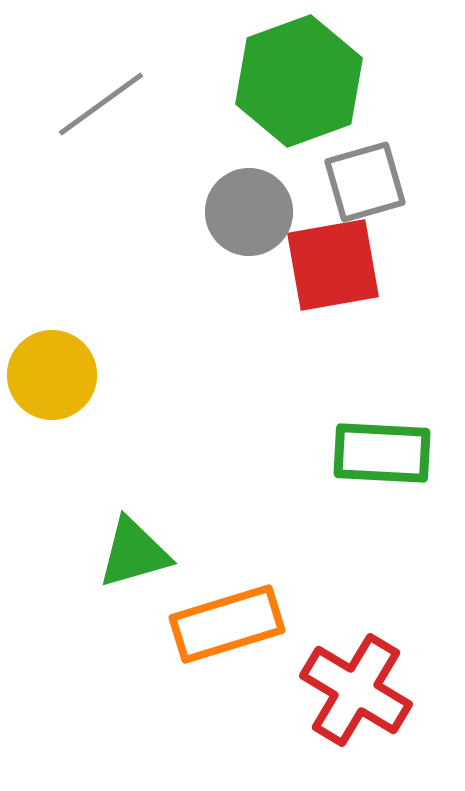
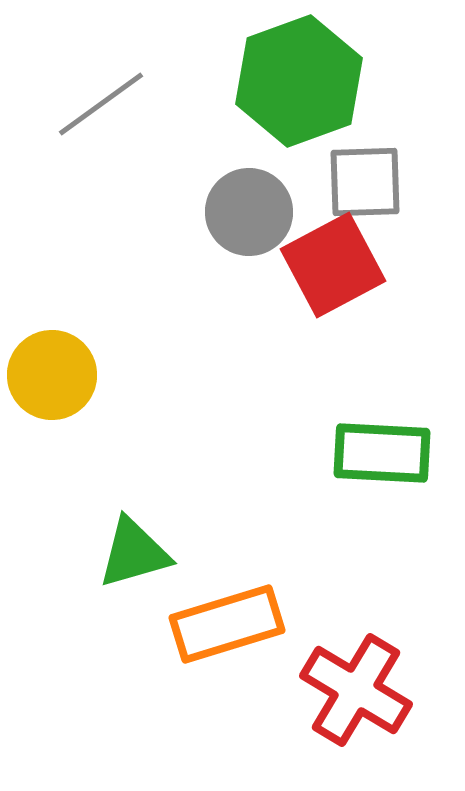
gray square: rotated 14 degrees clockwise
red square: rotated 18 degrees counterclockwise
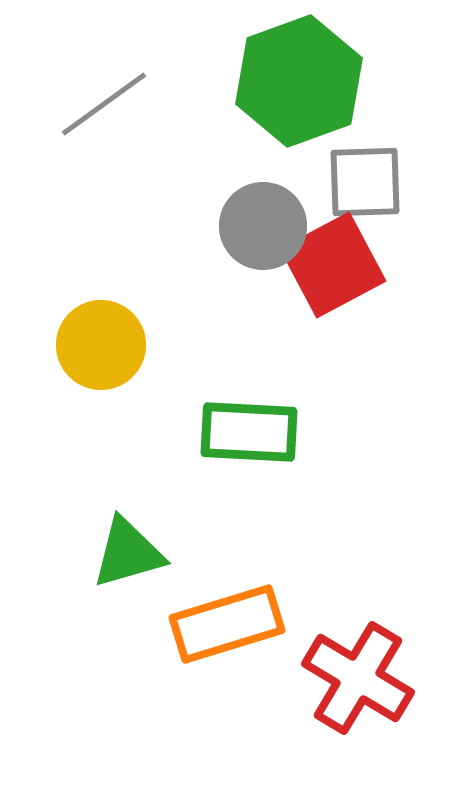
gray line: moved 3 px right
gray circle: moved 14 px right, 14 px down
yellow circle: moved 49 px right, 30 px up
green rectangle: moved 133 px left, 21 px up
green triangle: moved 6 px left
red cross: moved 2 px right, 12 px up
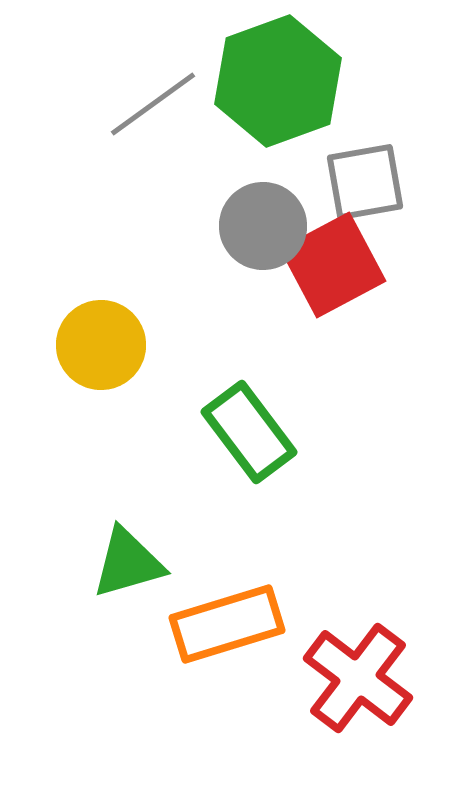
green hexagon: moved 21 px left
gray line: moved 49 px right
gray square: rotated 8 degrees counterclockwise
green rectangle: rotated 50 degrees clockwise
green triangle: moved 10 px down
red cross: rotated 6 degrees clockwise
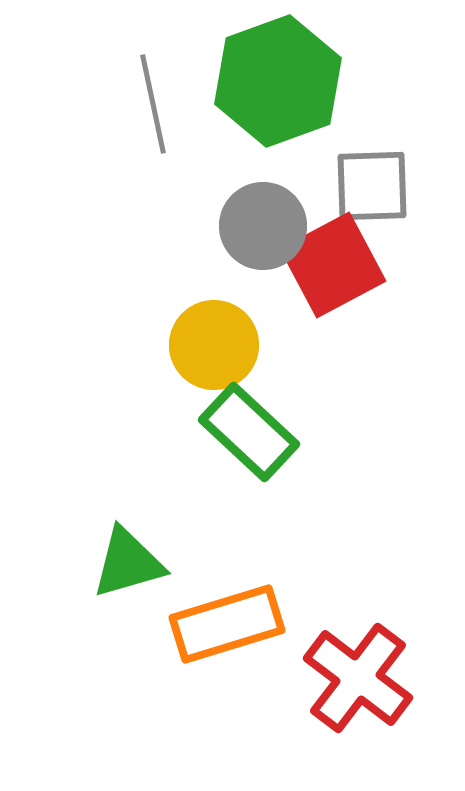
gray line: rotated 66 degrees counterclockwise
gray square: moved 7 px right, 4 px down; rotated 8 degrees clockwise
yellow circle: moved 113 px right
green rectangle: rotated 10 degrees counterclockwise
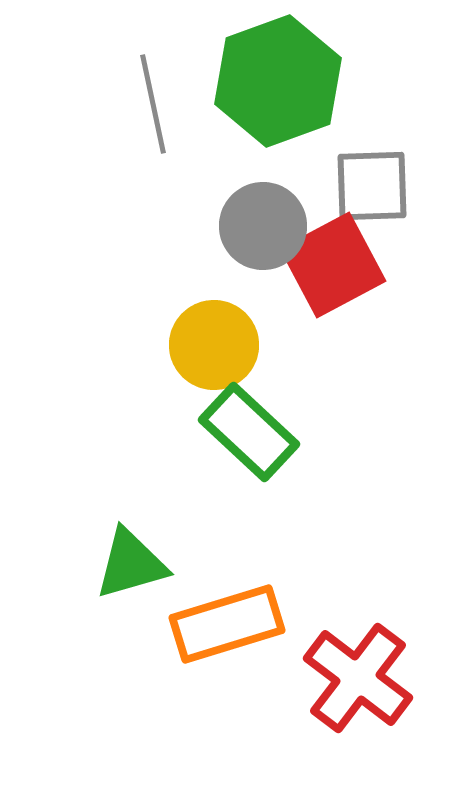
green triangle: moved 3 px right, 1 px down
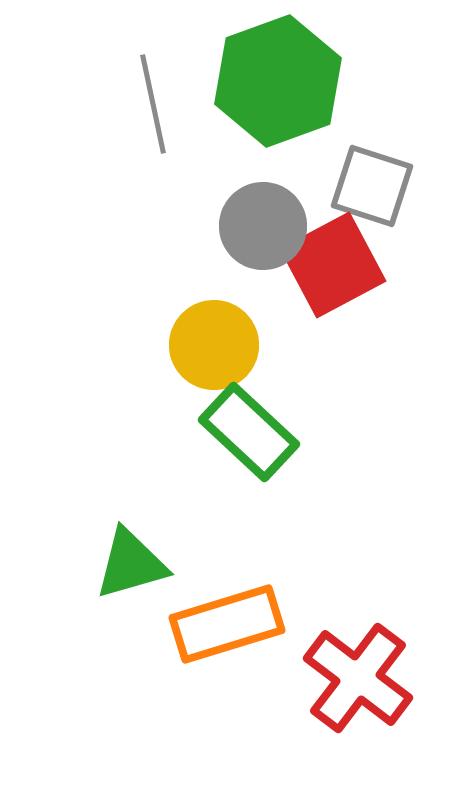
gray square: rotated 20 degrees clockwise
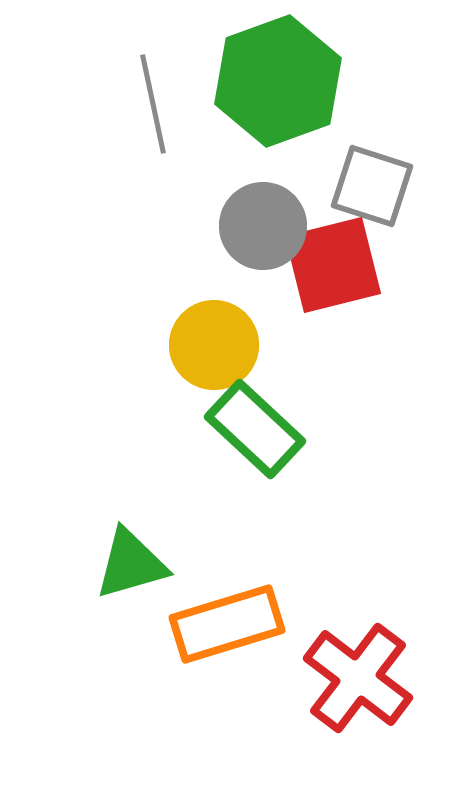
red square: rotated 14 degrees clockwise
green rectangle: moved 6 px right, 3 px up
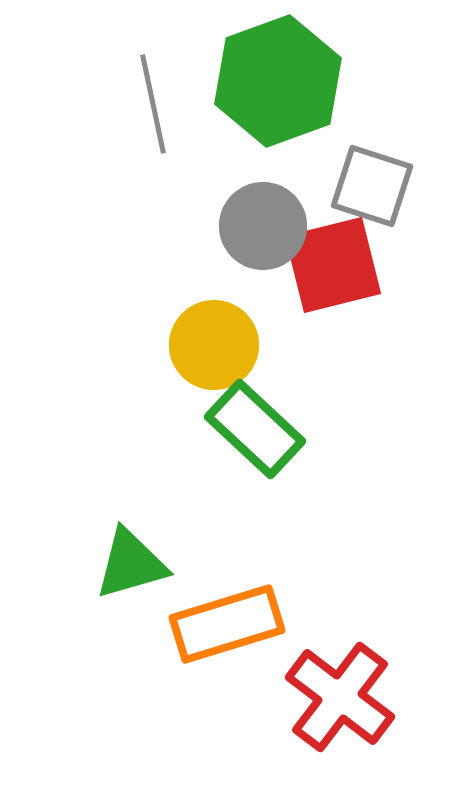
red cross: moved 18 px left, 19 px down
